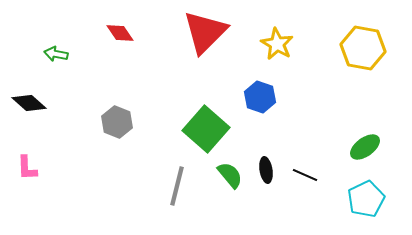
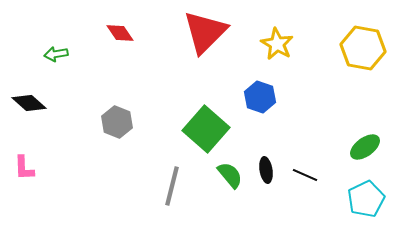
green arrow: rotated 20 degrees counterclockwise
pink L-shape: moved 3 px left
gray line: moved 5 px left
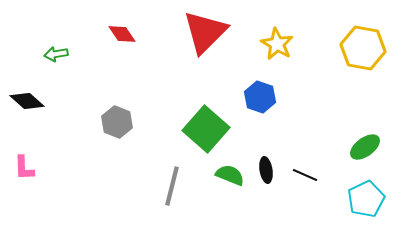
red diamond: moved 2 px right, 1 px down
black diamond: moved 2 px left, 2 px up
green semicircle: rotated 28 degrees counterclockwise
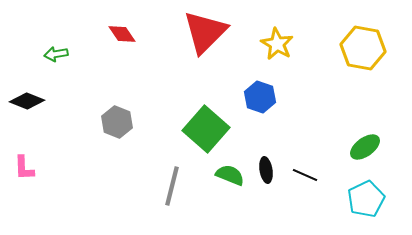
black diamond: rotated 20 degrees counterclockwise
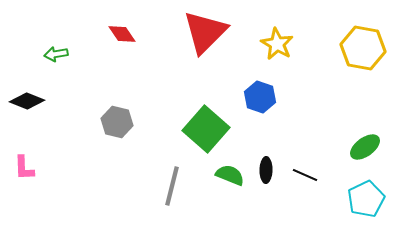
gray hexagon: rotated 8 degrees counterclockwise
black ellipse: rotated 10 degrees clockwise
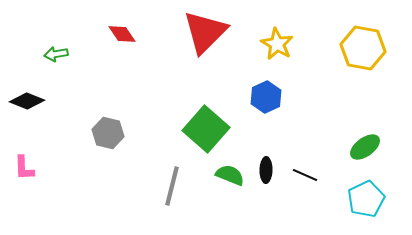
blue hexagon: moved 6 px right; rotated 16 degrees clockwise
gray hexagon: moved 9 px left, 11 px down
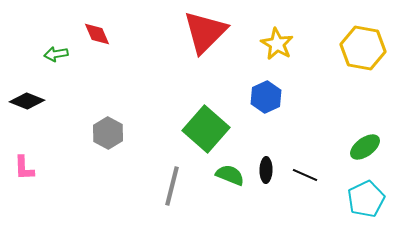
red diamond: moved 25 px left; rotated 12 degrees clockwise
gray hexagon: rotated 16 degrees clockwise
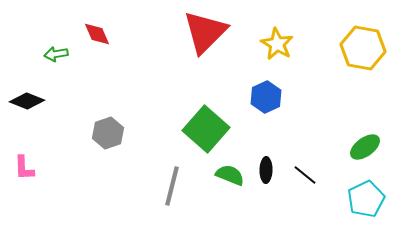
gray hexagon: rotated 12 degrees clockwise
black line: rotated 15 degrees clockwise
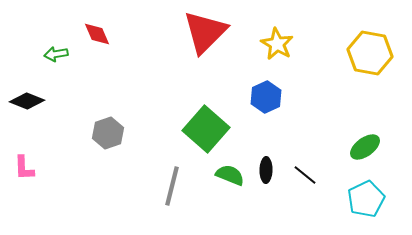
yellow hexagon: moved 7 px right, 5 px down
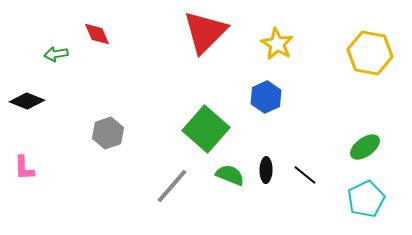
gray line: rotated 27 degrees clockwise
